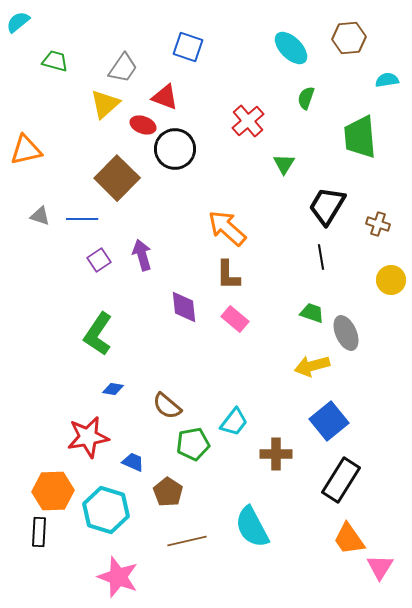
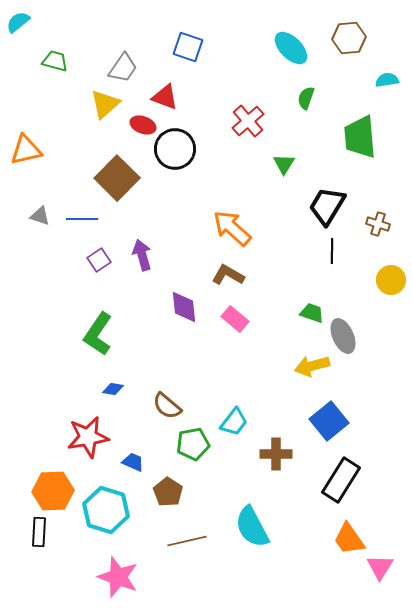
orange arrow at (227, 228): moved 5 px right
black line at (321, 257): moved 11 px right, 6 px up; rotated 10 degrees clockwise
brown L-shape at (228, 275): rotated 120 degrees clockwise
gray ellipse at (346, 333): moved 3 px left, 3 px down
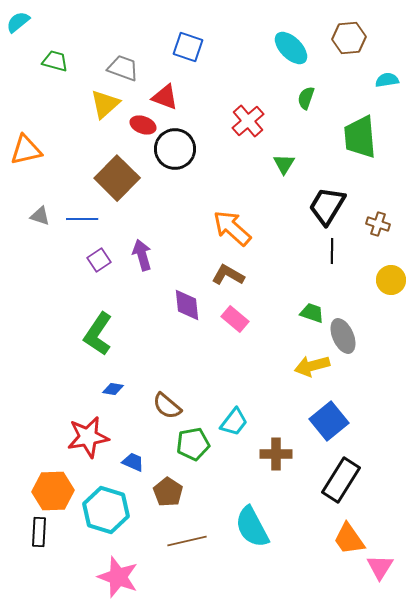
gray trapezoid at (123, 68): rotated 104 degrees counterclockwise
purple diamond at (184, 307): moved 3 px right, 2 px up
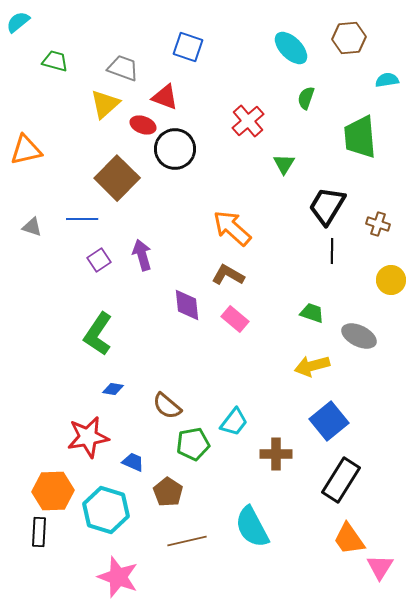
gray triangle at (40, 216): moved 8 px left, 11 px down
gray ellipse at (343, 336): moved 16 px right; rotated 40 degrees counterclockwise
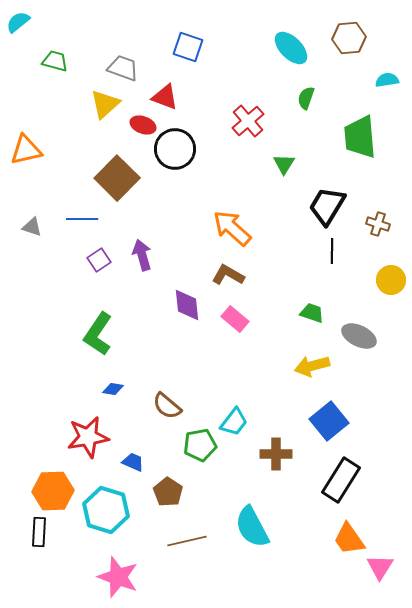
green pentagon at (193, 444): moved 7 px right, 1 px down
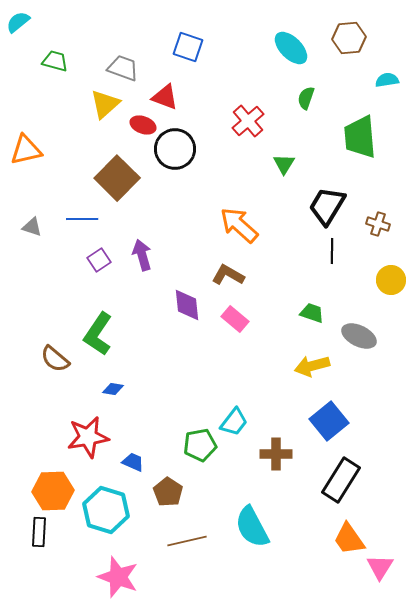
orange arrow at (232, 228): moved 7 px right, 3 px up
brown semicircle at (167, 406): moved 112 px left, 47 px up
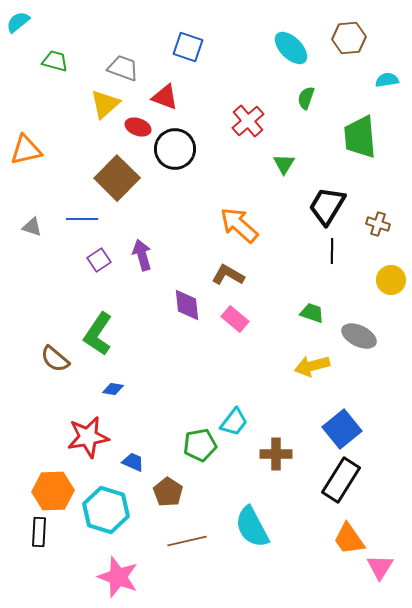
red ellipse at (143, 125): moved 5 px left, 2 px down
blue square at (329, 421): moved 13 px right, 8 px down
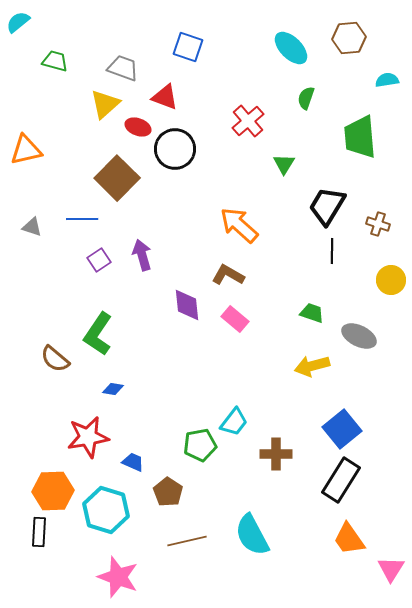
cyan semicircle at (252, 527): moved 8 px down
pink triangle at (380, 567): moved 11 px right, 2 px down
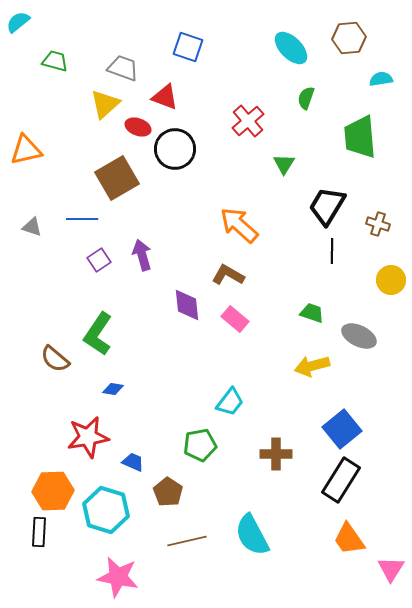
cyan semicircle at (387, 80): moved 6 px left, 1 px up
brown square at (117, 178): rotated 15 degrees clockwise
cyan trapezoid at (234, 422): moved 4 px left, 20 px up
pink star at (118, 577): rotated 9 degrees counterclockwise
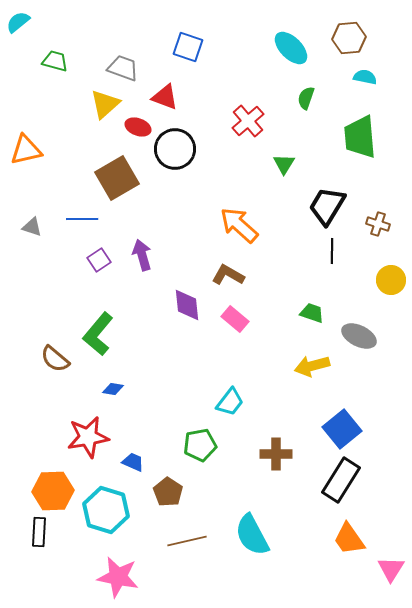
cyan semicircle at (381, 79): moved 16 px left, 2 px up; rotated 20 degrees clockwise
green L-shape at (98, 334): rotated 6 degrees clockwise
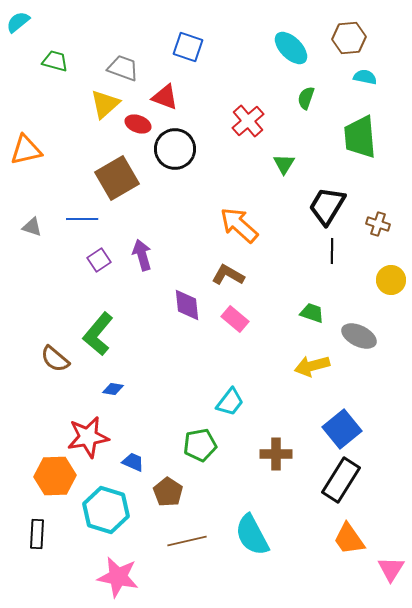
red ellipse at (138, 127): moved 3 px up
orange hexagon at (53, 491): moved 2 px right, 15 px up
black rectangle at (39, 532): moved 2 px left, 2 px down
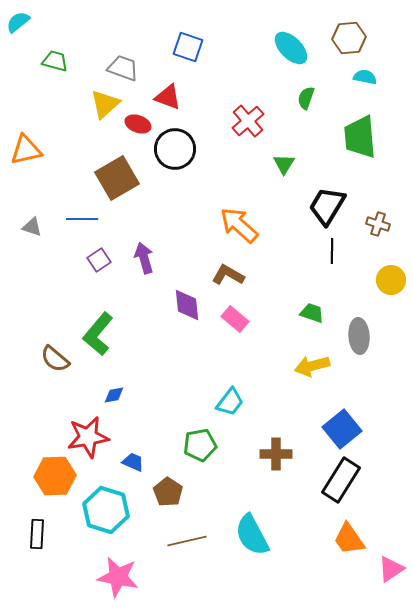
red triangle at (165, 97): moved 3 px right
purple arrow at (142, 255): moved 2 px right, 3 px down
gray ellipse at (359, 336): rotated 60 degrees clockwise
blue diamond at (113, 389): moved 1 px right, 6 px down; rotated 20 degrees counterclockwise
pink triangle at (391, 569): rotated 24 degrees clockwise
